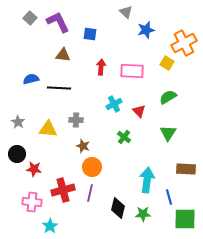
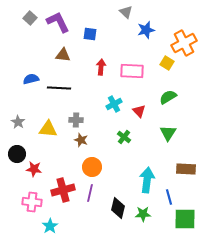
brown star: moved 2 px left, 6 px up
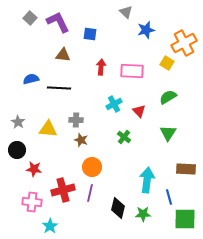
black circle: moved 4 px up
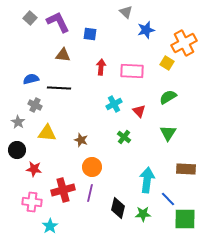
gray cross: moved 41 px left, 15 px up; rotated 24 degrees clockwise
yellow triangle: moved 1 px left, 4 px down
blue line: moved 1 px left, 2 px down; rotated 28 degrees counterclockwise
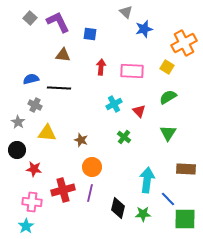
blue star: moved 2 px left, 1 px up
yellow square: moved 4 px down
cyan star: moved 24 px left
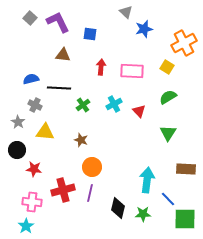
yellow triangle: moved 2 px left, 1 px up
green cross: moved 41 px left, 32 px up; rotated 16 degrees clockwise
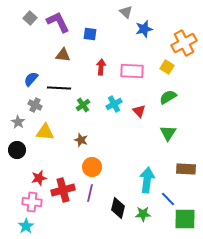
blue semicircle: rotated 35 degrees counterclockwise
red star: moved 5 px right, 9 px down; rotated 21 degrees counterclockwise
